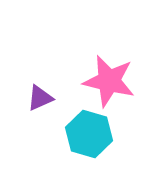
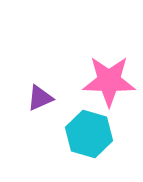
pink star: rotated 12 degrees counterclockwise
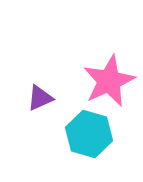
pink star: rotated 26 degrees counterclockwise
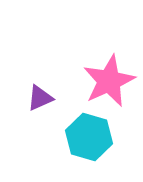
cyan hexagon: moved 3 px down
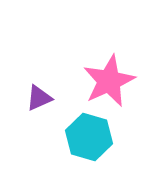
purple triangle: moved 1 px left
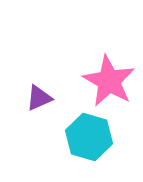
pink star: rotated 18 degrees counterclockwise
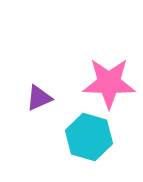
pink star: moved 2 px down; rotated 28 degrees counterclockwise
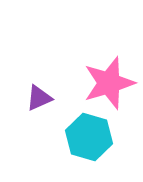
pink star: rotated 18 degrees counterclockwise
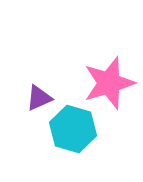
cyan hexagon: moved 16 px left, 8 px up
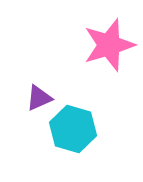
pink star: moved 38 px up
